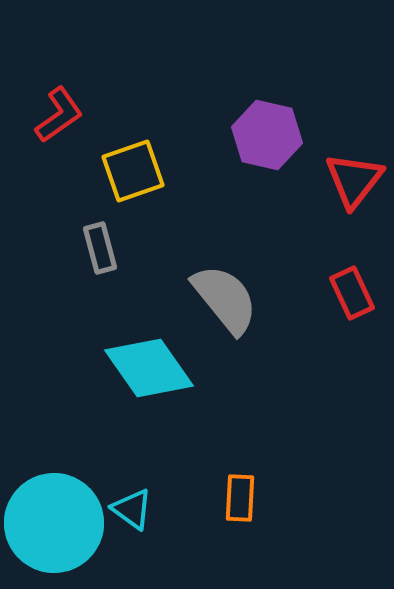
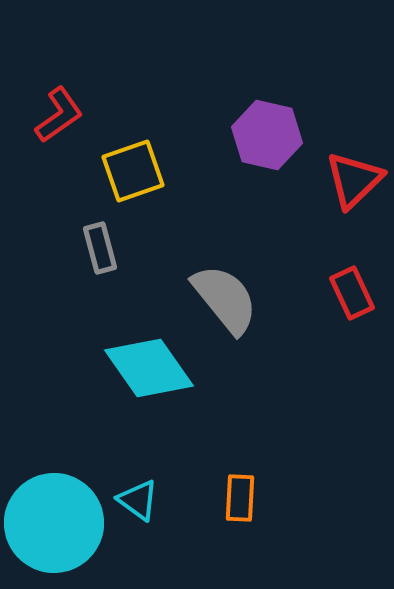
red triangle: rotated 8 degrees clockwise
cyan triangle: moved 6 px right, 9 px up
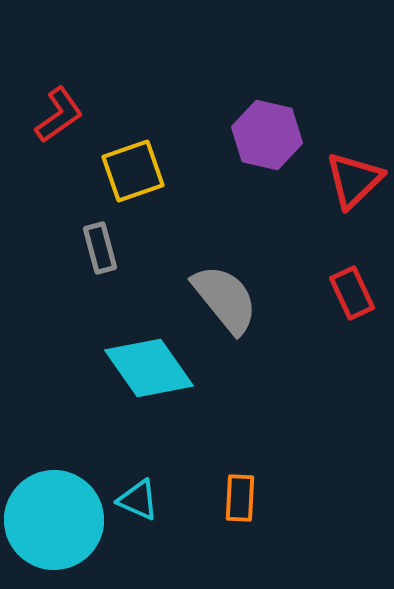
cyan triangle: rotated 12 degrees counterclockwise
cyan circle: moved 3 px up
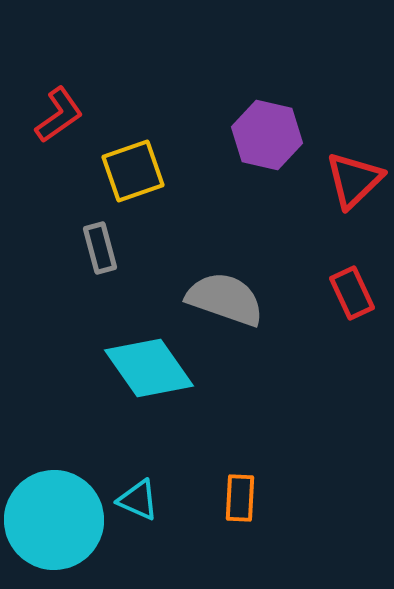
gray semicircle: rotated 32 degrees counterclockwise
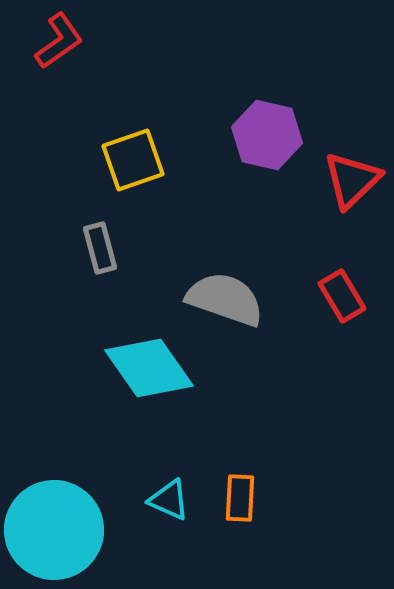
red L-shape: moved 74 px up
yellow square: moved 11 px up
red triangle: moved 2 px left
red rectangle: moved 10 px left, 3 px down; rotated 6 degrees counterclockwise
cyan triangle: moved 31 px right
cyan circle: moved 10 px down
